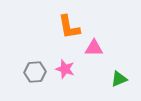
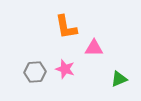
orange L-shape: moved 3 px left
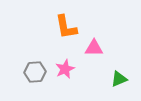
pink star: rotated 30 degrees clockwise
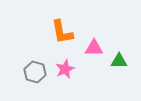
orange L-shape: moved 4 px left, 5 px down
gray hexagon: rotated 20 degrees clockwise
green triangle: moved 18 px up; rotated 24 degrees clockwise
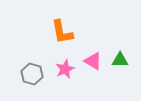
pink triangle: moved 1 px left, 13 px down; rotated 30 degrees clockwise
green triangle: moved 1 px right, 1 px up
gray hexagon: moved 3 px left, 2 px down
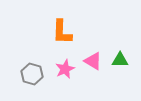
orange L-shape: rotated 12 degrees clockwise
